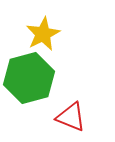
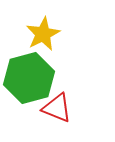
red triangle: moved 14 px left, 9 px up
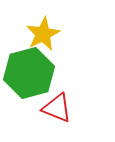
green hexagon: moved 5 px up
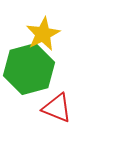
green hexagon: moved 4 px up
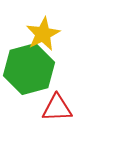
red triangle: rotated 24 degrees counterclockwise
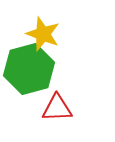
yellow star: rotated 24 degrees counterclockwise
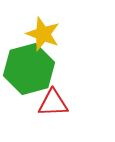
red triangle: moved 4 px left, 5 px up
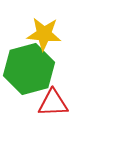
yellow star: moved 1 px right; rotated 16 degrees counterclockwise
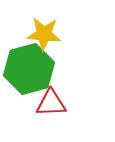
red triangle: moved 2 px left
